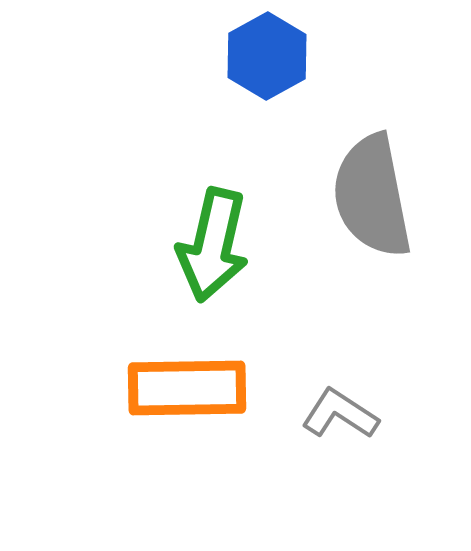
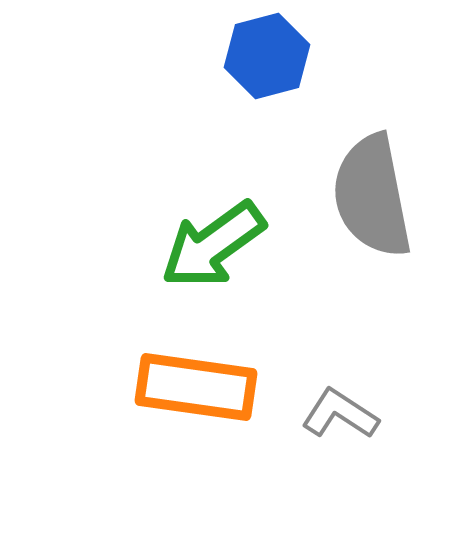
blue hexagon: rotated 14 degrees clockwise
green arrow: rotated 41 degrees clockwise
orange rectangle: moved 9 px right, 1 px up; rotated 9 degrees clockwise
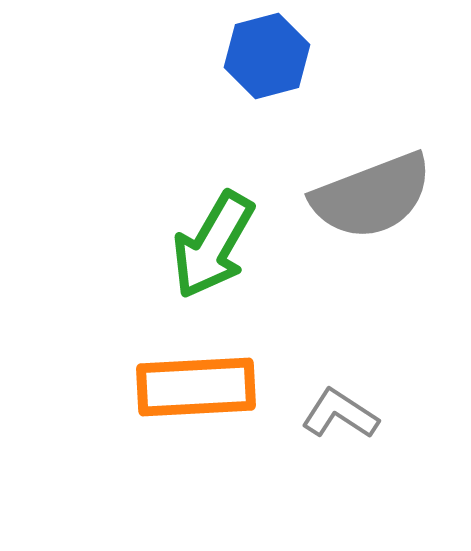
gray semicircle: rotated 100 degrees counterclockwise
green arrow: rotated 24 degrees counterclockwise
orange rectangle: rotated 11 degrees counterclockwise
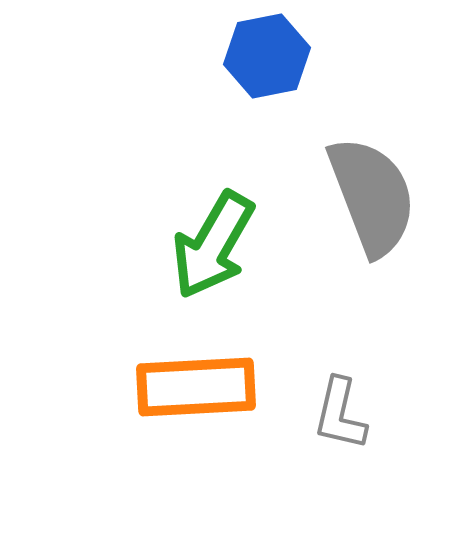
blue hexagon: rotated 4 degrees clockwise
gray semicircle: rotated 90 degrees counterclockwise
gray L-shape: rotated 110 degrees counterclockwise
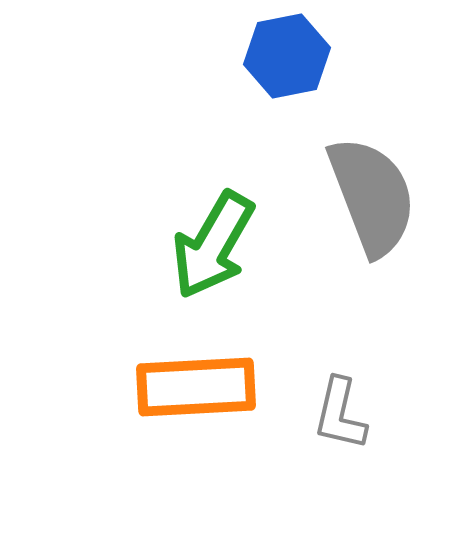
blue hexagon: moved 20 px right
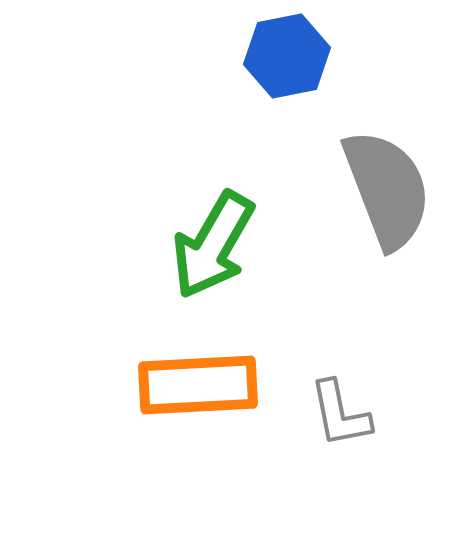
gray semicircle: moved 15 px right, 7 px up
orange rectangle: moved 2 px right, 2 px up
gray L-shape: rotated 24 degrees counterclockwise
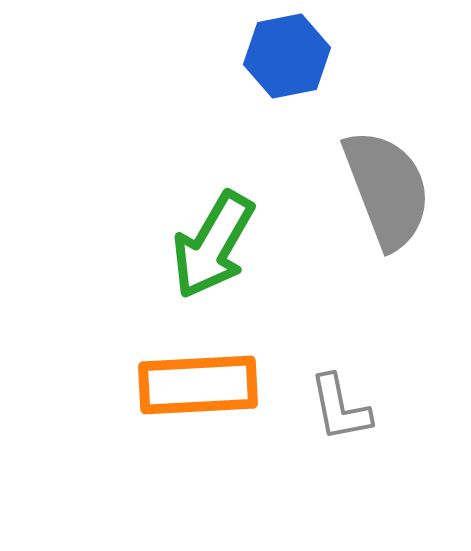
gray L-shape: moved 6 px up
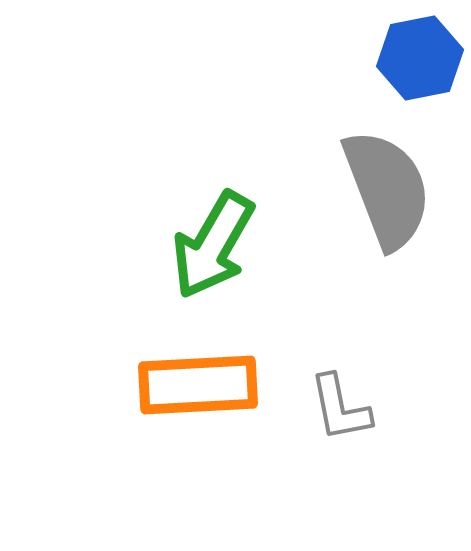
blue hexagon: moved 133 px right, 2 px down
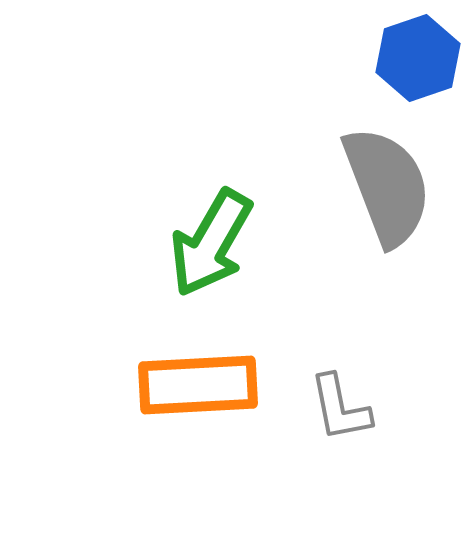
blue hexagon: moved 2 px left; rotated 8 degrees counterclockwise
gray semicircle: moved 3 px up
green arrow: moved 2 px left, 2 px up
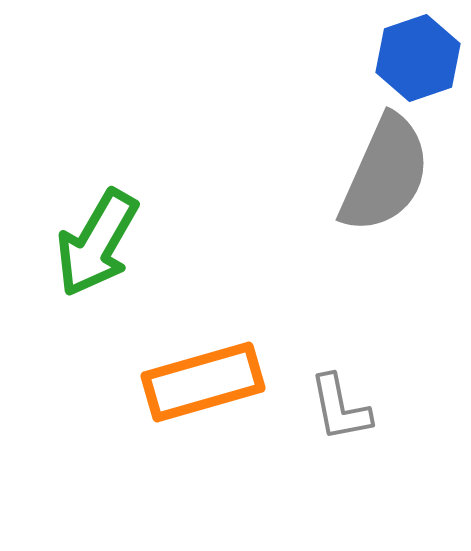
gray semicircle: moved 2 px left, 12 px up; rotated 45 degrees clockwise
green arrow: moved 114 px left
orange rectangle: moved 5 px right, 3 px up; rotated 13 degrees counterclockwise
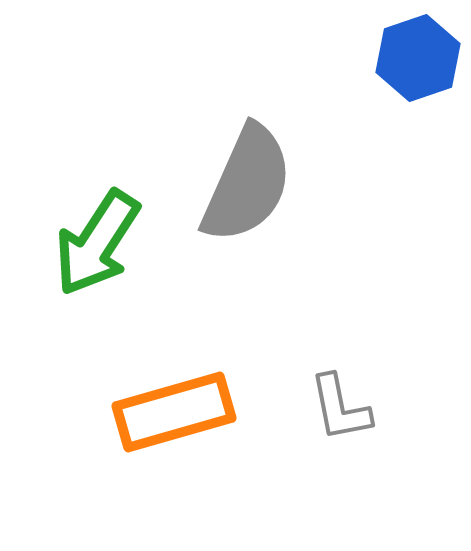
gray semicircle: moved 138 px left, 10 px down
green arrow: rotated 3 degrees clockwise
orange rectangle: moved 29 px left, 30 px down
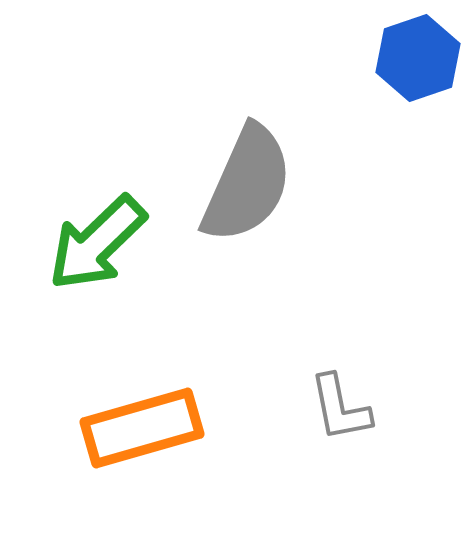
green arrow: rotated 13 degrees clockwise
orange rectangle: moved 32 px left, 16 px down
